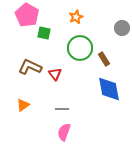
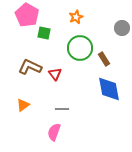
pink semicircle: moved 10 px left
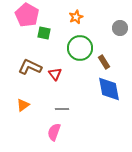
gray circle: moved 2 px left
brown rectangle: moved 3 px down
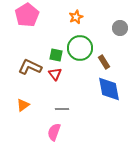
pink pentagon: rotated 10 degrees clockwise
green square: moved 12 px right, 22 px down
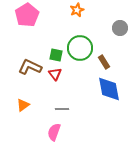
orange star: moved 1 px right, 7 px up
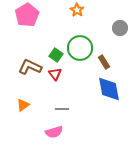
orange star: rotated 16 degrees counterclockwise
green square: rotated 24 degrees clockwise
pink semicircle: rotated 126 degrees counterclockwise
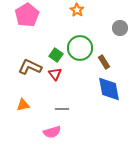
orange triangle: rotated 24 degrees clockwise
pink semicircle: moved 2 px left
